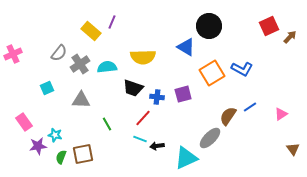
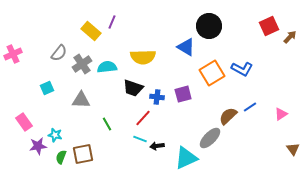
gray cross: moved 2 px right
brown semicircle: rotated 12 degrees clockwise
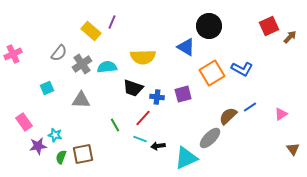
green line: moved 8 px right, 1 px down
black arrow: moved 1 px right
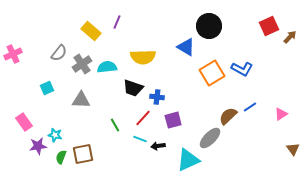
purple line: moved 5 px right
purple square: moved 10 px left, 26 px down
cyan triangle: moved 2 px right, 2 px down
